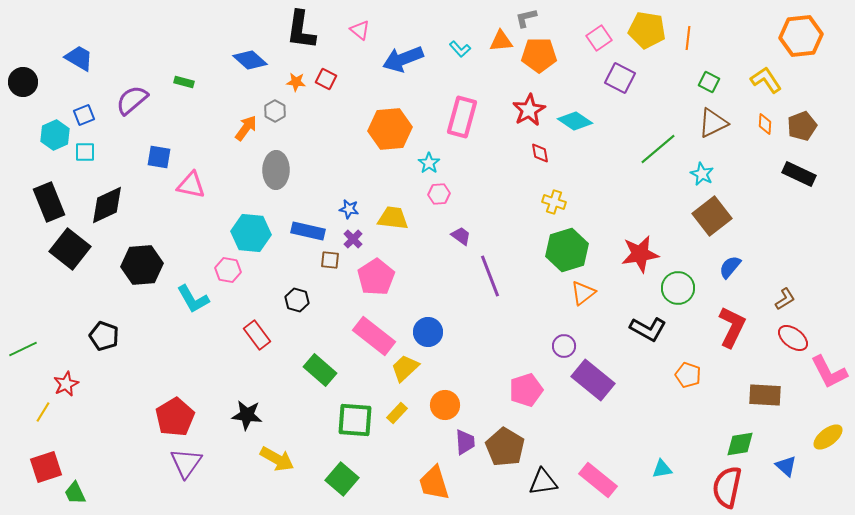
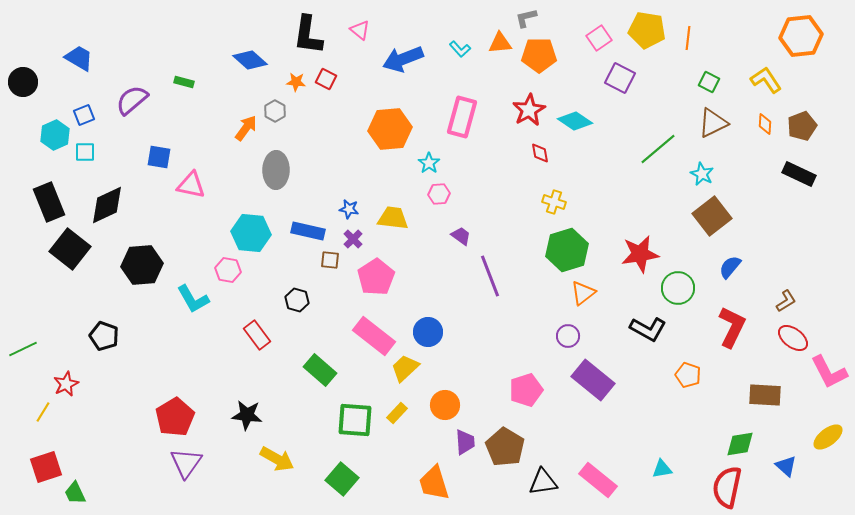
black L-shape at (301, 30): moved 7 px right, 5 px down
orange triangle at (501, 41): moved 1 px left, 2 px down
brown L-shape at (785, 299): moved 1 px right, 2 px down
purple circle at (564, 346): moved 4 px right, 10 px up
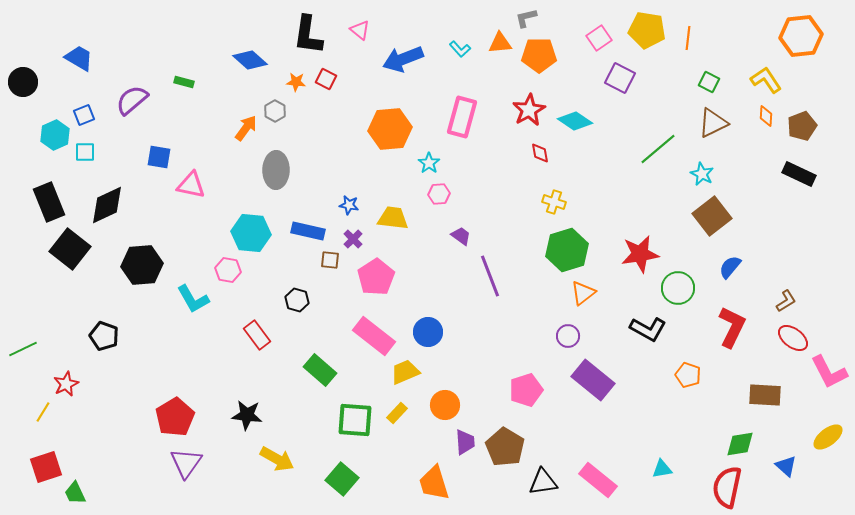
orange diamond at (765, 124): moved 1 px right, 8 px up
blue star at (349, 209): moved 4 px up
yellow trapezoid at (405, 368): moved 4 px down; rotated 20 degrees clockwise
